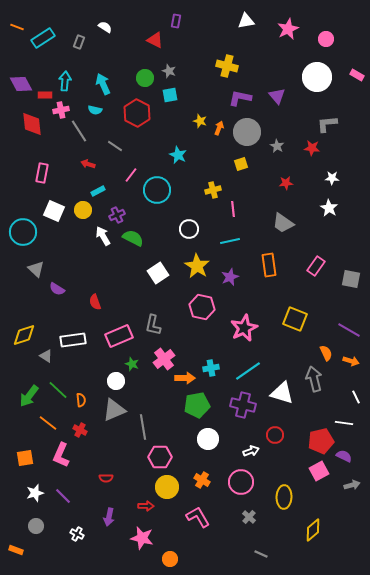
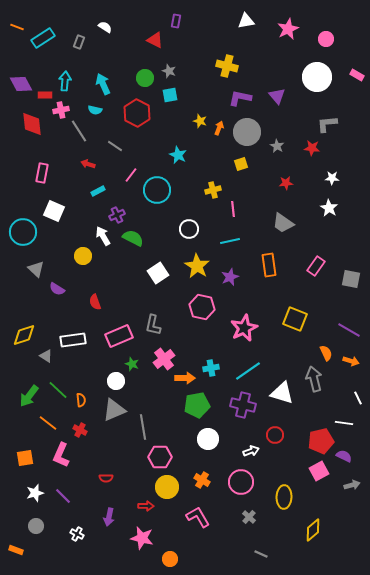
yellow circle at (83, 210): moved 46 px down
white line at (356, 397): moved 2 px right, 1 px down
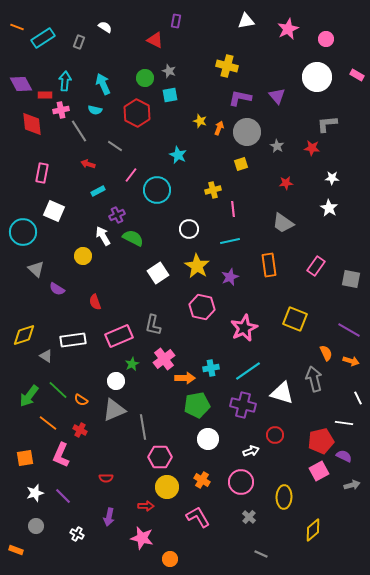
green star at (132, 364): rotated 24 degrees clockwise
orange semicircle at (81, 400): rotated 128 degrees clockwise
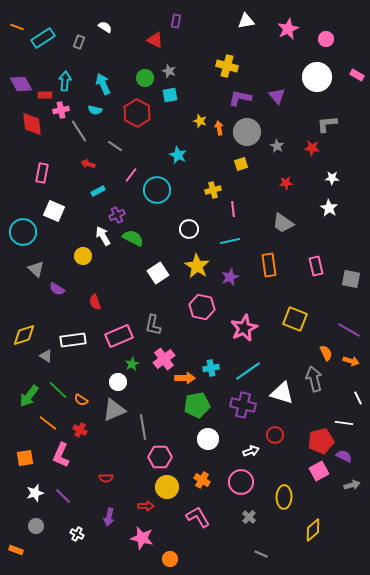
orange arrow at (219, 128): rotated 32 degrees counterclockwise
pink rectangle at (316, 266): rotated 48 degrees counterclockwise
white circle at (116, 381): moved 2 px right, 1 px down
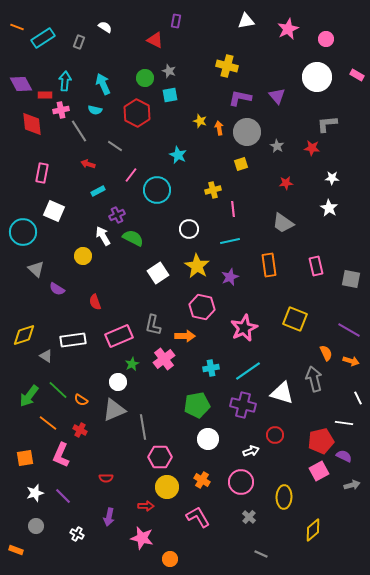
orange arrow at (185, 378): moved 42 px up
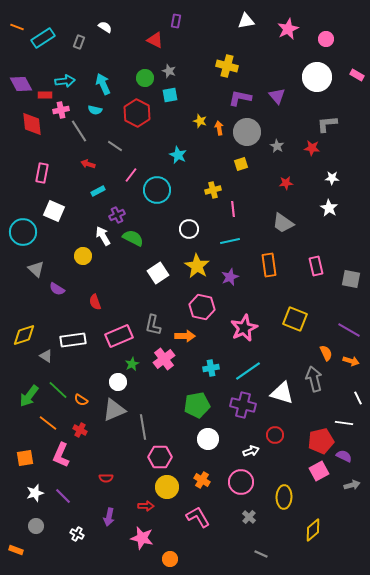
cyan arrow at (65, 81): rotated 78 degrees clockwise
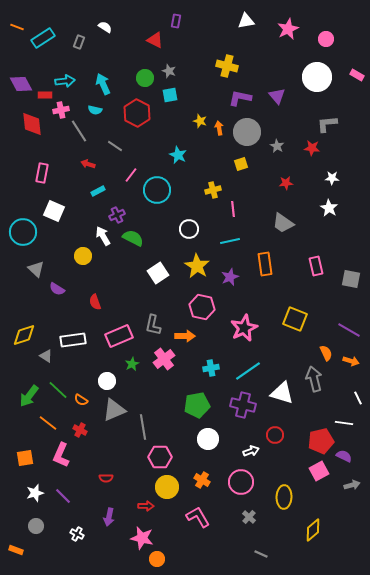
orange rectangle at (269, 265): moved 4 px left, 1 px up
white circle at (118, 382): moved 11 px left, 1 px up
orange circle at (170, 559): moved 13 px left
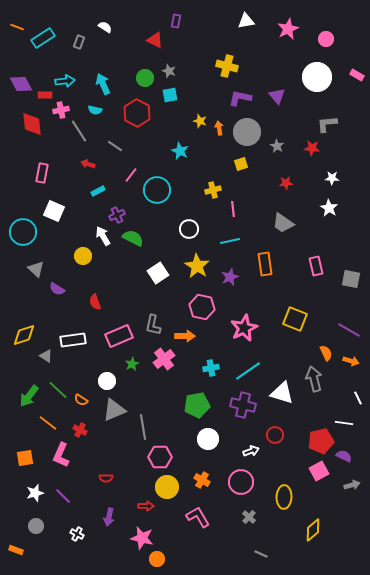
cyan star at (178, 155): moved 2 px right, 4 px up
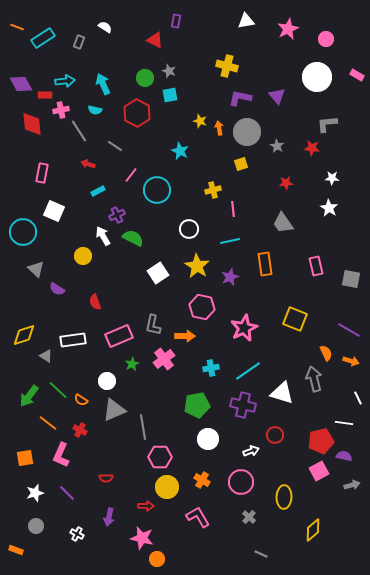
gray trapezoid at (283, 223): rotated 20 degrees clockwise
purple semicircle at (344, 456): rotated 14 degrees counterclockwise
purple line at (63, 496): moved 4 px right, 3 px up
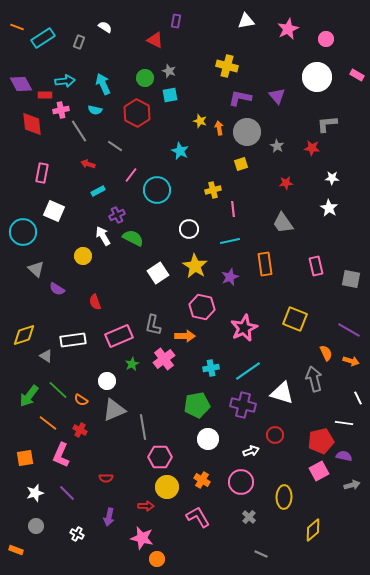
yellow star at (197, 266): moved 2 px left
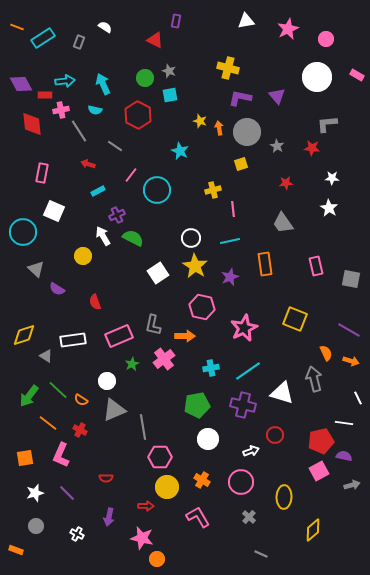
yellow cross at (227, 66): moved 1 px right, 2 px down
red hexagon at (137, 113): moved 1 px right, 2 px down
white circle at (189, 229): moved 2 px right, 9 px down
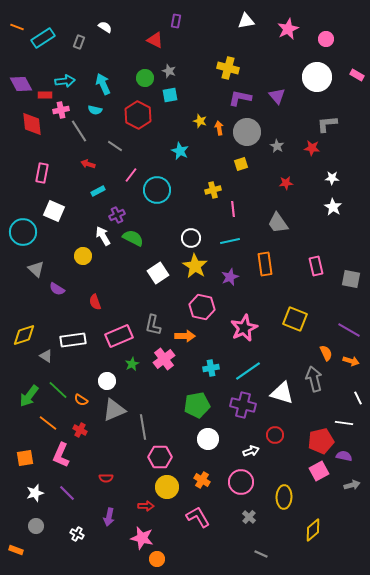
white star at (329, 208): moved 4 px right, 1 px up
gray trapezoid at (283, 223): moved 5 px left
